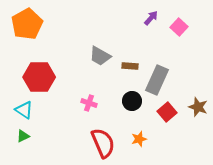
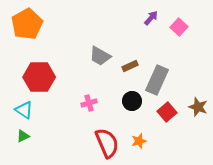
brown rectangle: rotated 28 degrees counterclockwise
pink cross: rotated 35 degrees counterclockwise
orange star: moved 2 px down
red semicircle: moved 4 px right
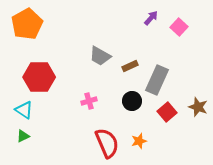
pink cross: moved 2 px up
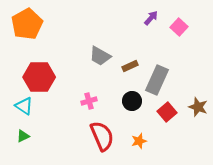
cyan triangle: moved 4 px up
red semicircle: moved 5 px left, 7 px up
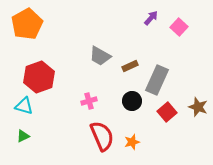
red hexagon: rotated 20 degrees counterclockwise
cyan triangle: rotated 18 degrees counterclockwise
orange star: moved 7 px left, 1 px down
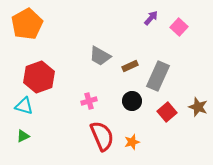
gray rectangle: moved 1 px right, 4 px up
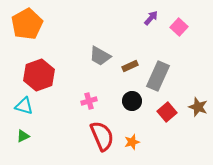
red hexagon: moved 2 px up
